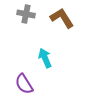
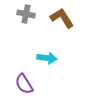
cyan arrow: moved 2 px right; rotated 120 degrees clockwise
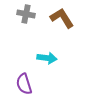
purple semicircle: rotated 15 degrees clockwise
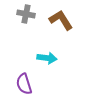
brown L-shape: moved 1 px left, 2 px down
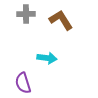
gray cross: rotated 12 degrees counterclockwise
purple semicircle: moved 1 px left, 1 px up
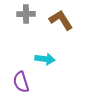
cyan arrow: moved 2 px left, 1 px down
purple semicircle: moved 2 px left, 1 px up
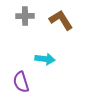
gray cross: moved 1 px left, 2 px down
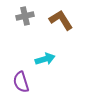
gray cross: rotated 12 degrees counterclockwise
cyan arrow: rotated 24 degrees counterclockwise
